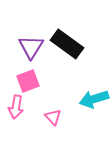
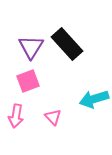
black rectangle: rotated 12 degrees clockwise
pink arrow: moved 9 px down
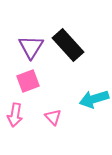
black rectangle: moved 1 px right, 1 px down
pink arrow: moved 1 px left, 1 px up
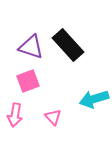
purple triangle: rotated 44 degrees counterclockwise
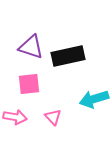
black rectangle: moved 11 px down; rotated 60 degrees counterclockwise
pink square: moved 1 px right, 3 px down; rotated 15 degrees clockwise
pink arrow: moved 2 px down; rotated 90 degrees counterclockwise
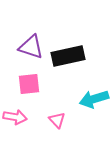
pink triangle: moved 4 px right, 3 px down
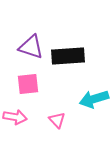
black rectangle: rotated 8 degrees clockwise
pink square: moved 1 px left
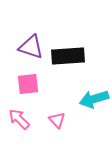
pink arrow: moved 4 px right, 2 px down; rotated 145 degrees counterclockwise
